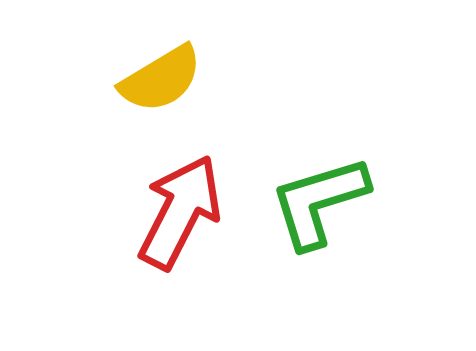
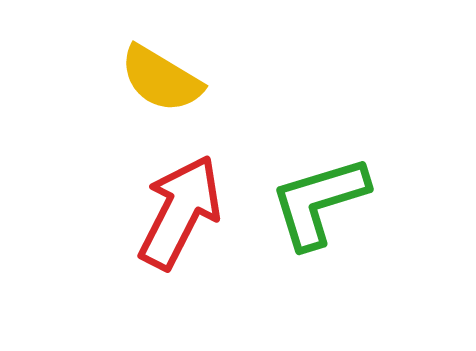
yellow semicircle: rotated 62 degrees clockwise
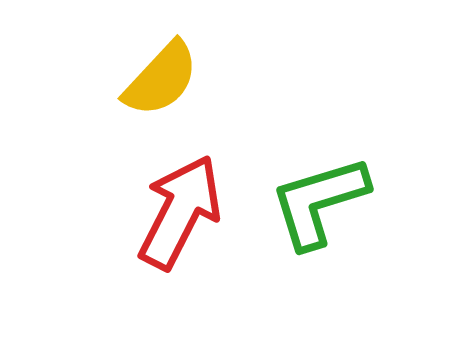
yellow semicircle: rotated 78 degrees counterclockwise
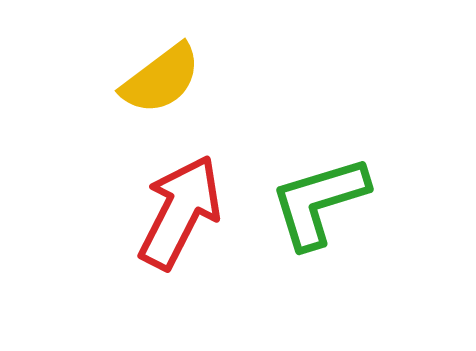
yellow semicircle: rotated 10 degrees clockwise
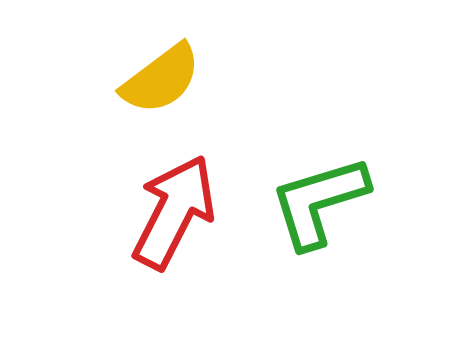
red arrow: moved 6 px left
